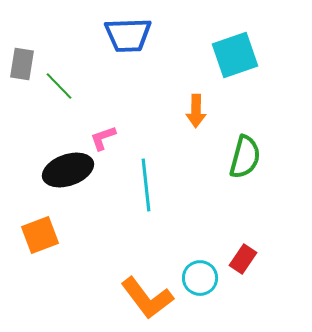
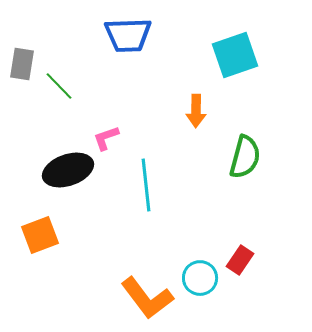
pink L-shape: moved 3 px right
red rectangle: moved 3 px left, 1 px down
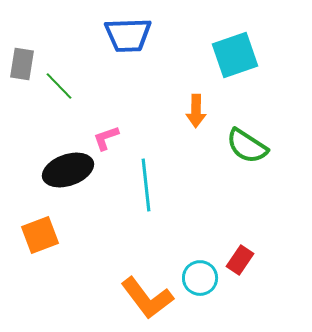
green semicircle: moved 2 px right, 11 px up; rotated 108 degrees clockwise
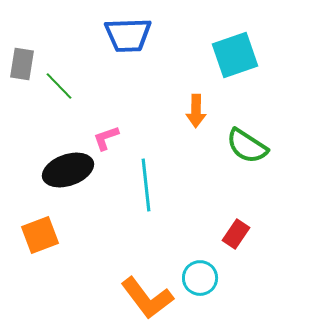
red rectangle: moved 4 px left, 26 px up
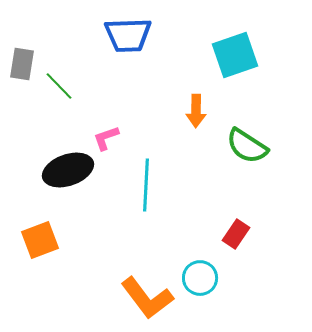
cyan line: rotated 9 degrees clockwise
orange square: moved 5 px down
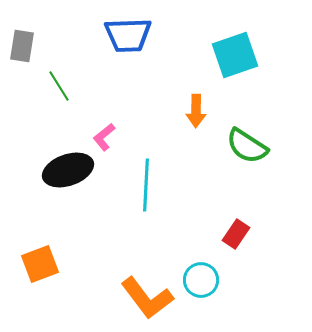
gray rectangle: moved 18 px up
green line: rotated 12 degrees clockwise
pink L-shape: moved 2 px left, 1 px up; rotated 20 degrees counterclockwise
orange square: moved 24 px down
cyan circle: moved 1 px right, 2 px down
